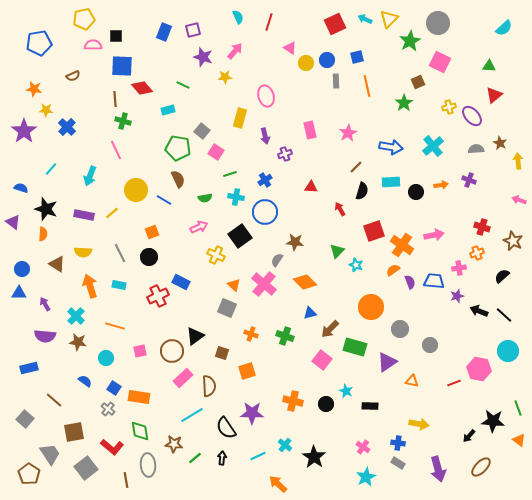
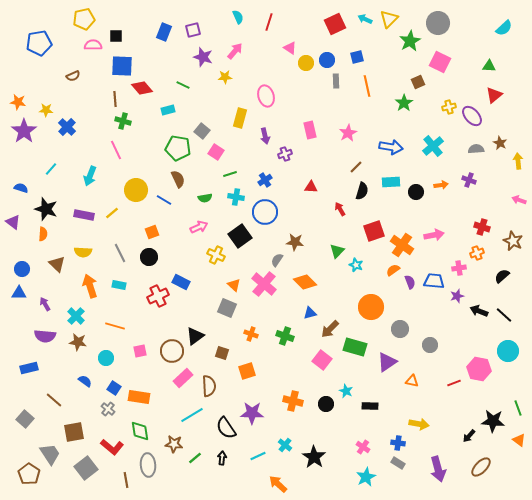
orange star at (34, 89): moved 16 px left, 13 px down
brown triangle at (57, 264): rotated 12 degrees clockwise
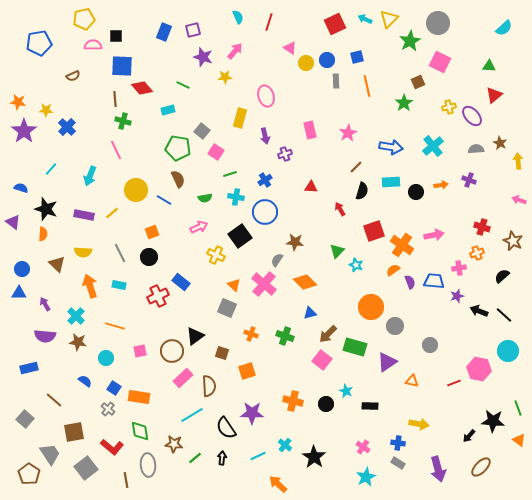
blue rectangle at (181, 282): rotated 12 degrees clockwise
brown arrow at (330, 329): moved 2 px left, 5 px down
gray circle at (400, 329): moved 5 px left, 3 px up
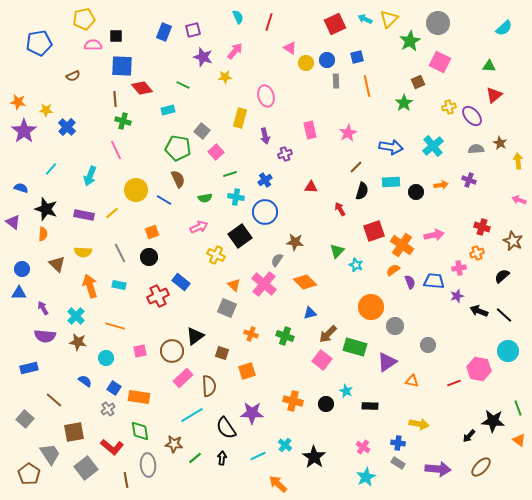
pink square at (216, 152): rotated 14 degrees clockwise
purple arrow at (45, 304): moved 2 px left, 4 px down
gray circle at (430, 345): moved 2 px left
gray cross at (108, 409): rotated 16 degrees clockwise
purple arrow at (438, 469): rotated 70 degrees counterclockwise
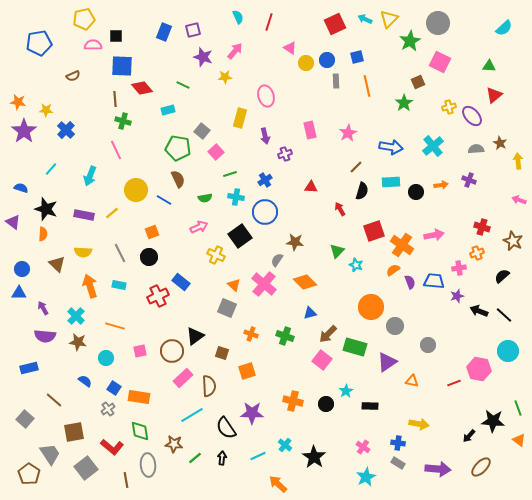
blue cross at (67, 127): moved 1 px left, 3 px down
cyan star at (346, 391): rotated 16 degrees clockwise
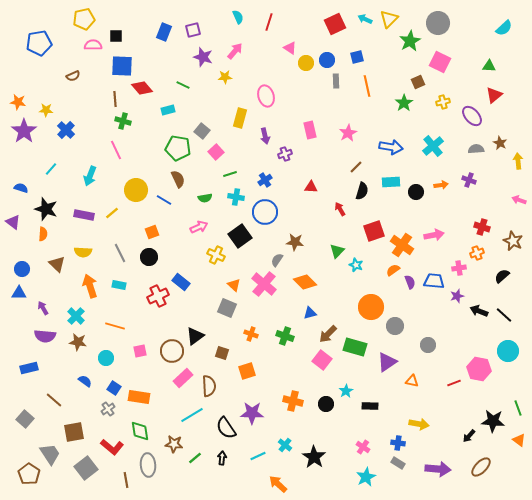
yellow cross at (449, 107): moved 6 px left, 5 px up
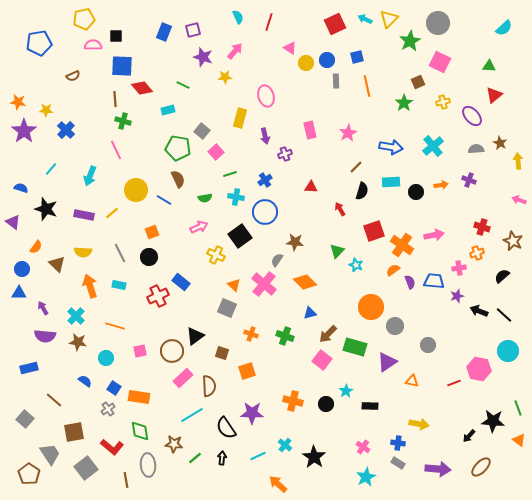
orange semicircle at (43, 234): moved 7 px left, 13 px down; rotated 32 degrees clockwise
